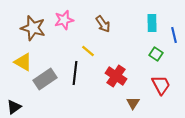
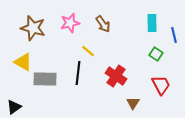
pink star: moved 6 px right, 3 px down
black line: moved 3 px right
gray rectangle: rotated 35 degrees clockwise
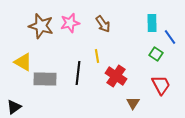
brown star: moved 8 px right, 2 px up
blue line: moved 4 px left, 2 px down; rotated 21 degrees counterclockwise
yellow line: moved 9 px right, 5 px down; rotated 40 degrees clockwise
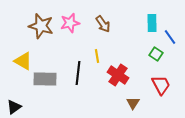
yellow triangle: moved 1 px up
red cross: moved 2 px right, 1 px up
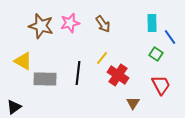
yellow line: moved 5 px right, 2 px down; rotated 48 degrees clockwise
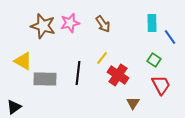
brown star: moved 2 px right
green square: moved 2 px left, 6 px down
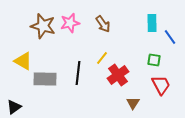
green square: rotated 24 degrees counterclockwise
red cross: rotated 20 degrees clockwise
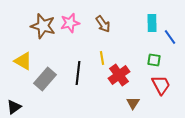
yellow line: rotated 48 degrees counterclockwise
red cross: moved 1 px right
gray rectangle: rotated 50 degrees counterclockwise
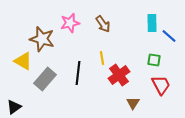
brown star: moved 1 px left, 13 px down
blue line: moved 1 px left, 1 px up; rotated 14 degrees counterclockwise
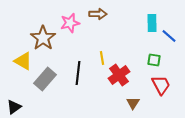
brown arrow: moved 5 px left, 10 px up; rotated 54 degrees counterclockwise
brown star: moved 1 px right, 1 px up; rotated 20 degrees clockwise
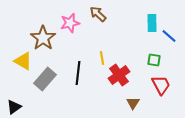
brown arrow: rotated 138 degrees counterclockwise
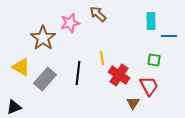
cyan rectangle: moved 1 px left, 2 px up
blue line: rotated 42 degrees counterclockwise
yellow triangle: moved 2 px left, 6 px down
red cross: rotated 20 degrees counterclockwise
red trapezoid: moved 12 px left, 1 px down
black triangle: rotated 14 degrees clockwise
